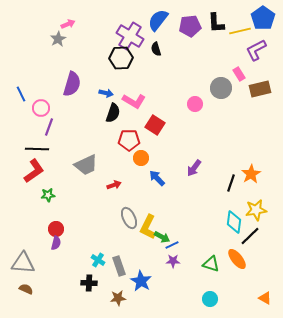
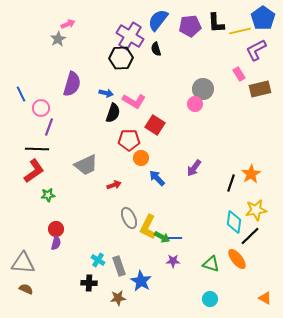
gray circle at (221, 88): moved 18 px left, 1 px down
blue line at (172, 245): moved 3 px right, 7 px up; rotated 24 degrees clockwise
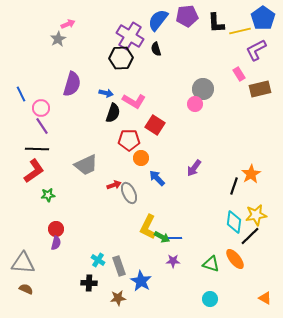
purple pentagon at (190, 26): moved 3 px left, 10 px up
purple line at (49, 127): moved 7 px left, 1 px up; rotated 54 degrees counterclockwise
black line at (231, 183): moved 3 px right, 3 px down
yellow star at (256, 210): moved 5 px down
gray ellipse at (129, 218): moved 25 px up
orange ellipse at (237, 259): moved 2 px left
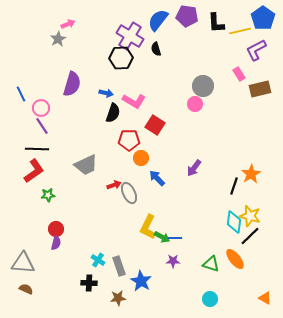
purple pentagon at (187, 16): rotated 15 degrees clockwise
gray circle at (203, 89): moved 3 px up
yellow star at (256, 215): moved 6 px left, 1 px down; rotated 25 degrees clockwise
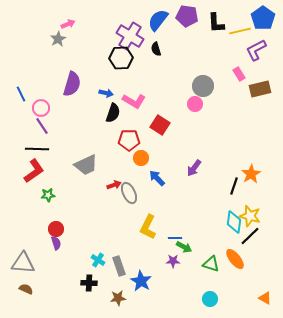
red square at (155, 125): moved 5 px right
green arrow at (162, 237): moved 22 px right, 10 px down
purple semicircle at (56, 243): rotated 32 degrees counterclockwise
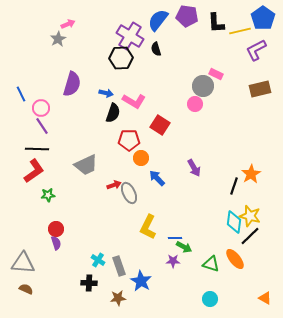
pink rectangle at (239, 74): moved 23 px left; rotated 32 degrees counterclockwise
purple arrow at (194, 168): rotated 66 degrees counterclockwise
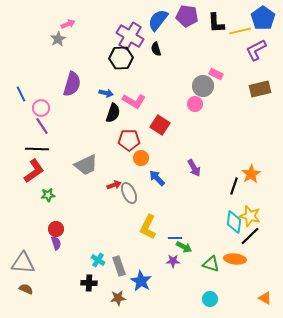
orange ellipse at (235, 259): rotated 45 degrees counterclockwise
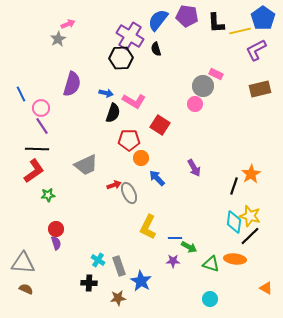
green arrow at (184, 247): moved 5 px right
orange triangle at (265, 298): moved 1 px right, 10 px up
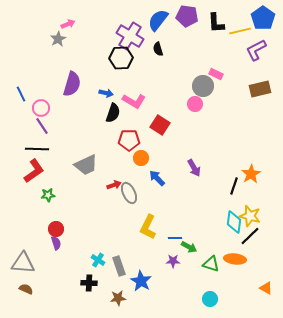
black semicircle at (156, 49): moved 2 px right
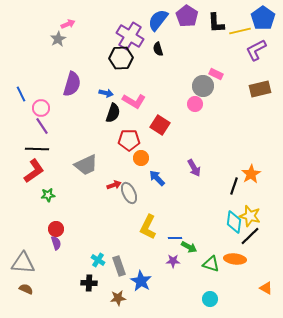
purple pentagon at (187, 16): rotated 25 degrees clockwise
